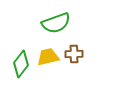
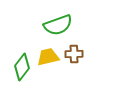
green semicircle: moved 2 px right, 2 px down
green diamond: moved 1 px right, 3 px down
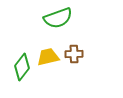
green semicircle: moved 7 px up
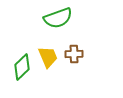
yellow trapezoid: rotated 80 degrees clockwise
green diamond: rotated 8 degrees clockwise
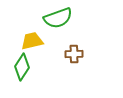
yellow trapezoid: moved 16 px left, 16 px up; rotated 80 degrees counterclockwise
green diamond: rotated 12 degrees counterclockwise
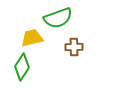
yellow trapezoid: moved 3 px up
brown cross: moved 7 px up
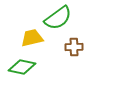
green semicircle: rotated 16 degrees counterclockwise
green diamond: rotated 68 degrees clockwise
